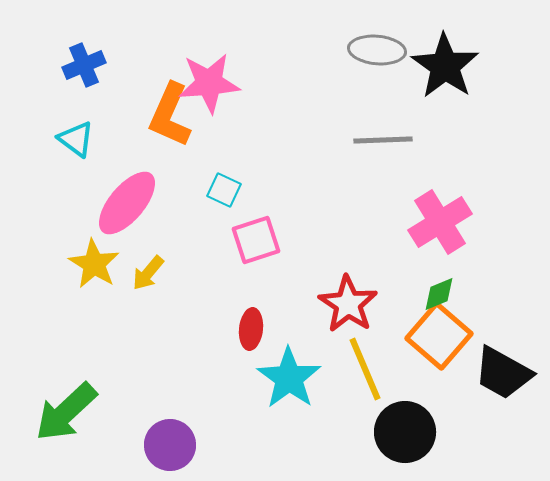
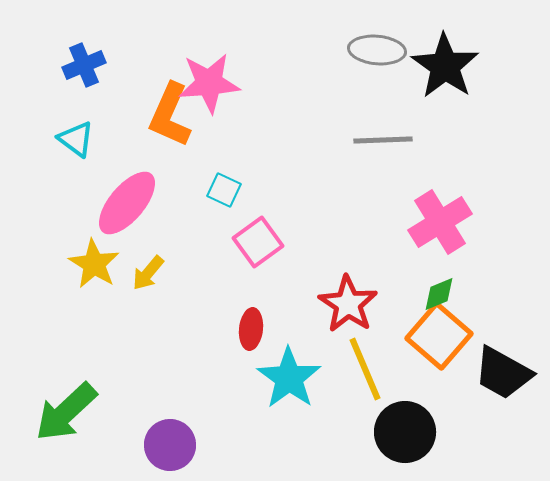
pink square: moved 2 px right, 2 px down; rotated 18 degrees counterclockwise
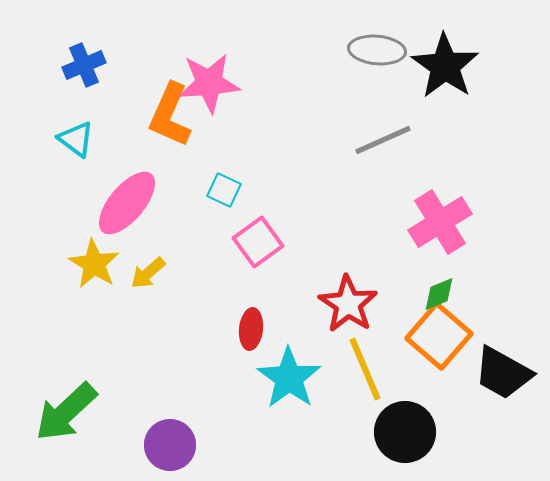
gray line: rotated 22 degrees counterclockwise
yellow arrow: rotated 9 degrees clockwise
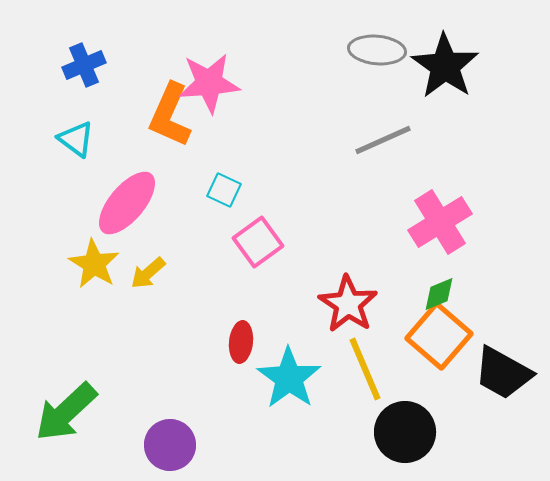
red ellipse: moved 10 px left, 13 px down
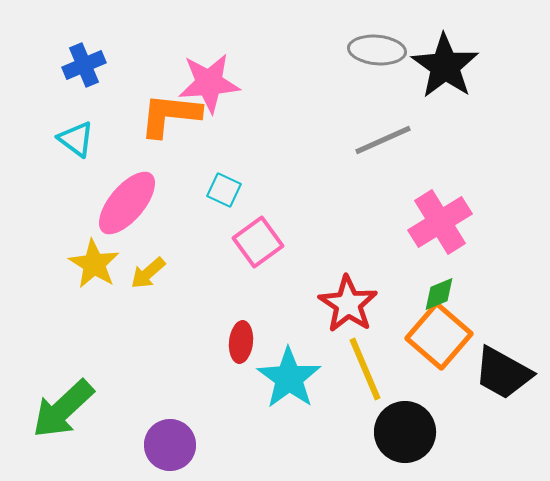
orange L-shape: rotated 72 degrees clockwise
green arrow: moved 3 px left, 3 px up
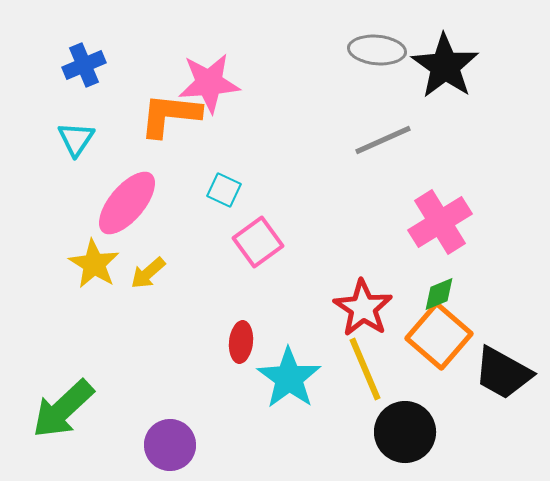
cyan triangle: rotated 27 degrees clockwise
red star: moved 15 px right, 4 px down
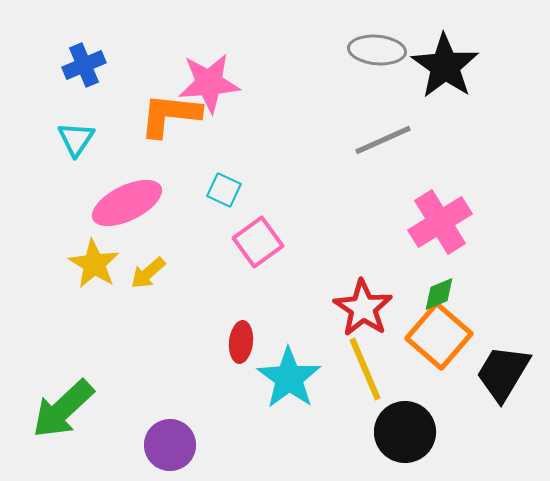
pink ellipse: rotated 24 degrees clockwise
black trapezoid: rotated 92 degrees clockwise
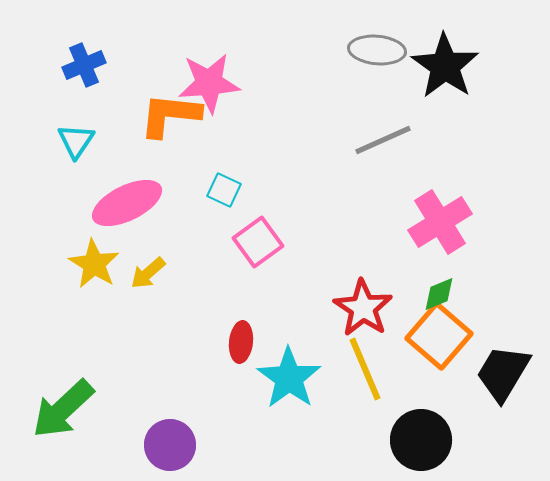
cyan triangle: moved 2 px down
black circle: moved 16 px right, 8 px down
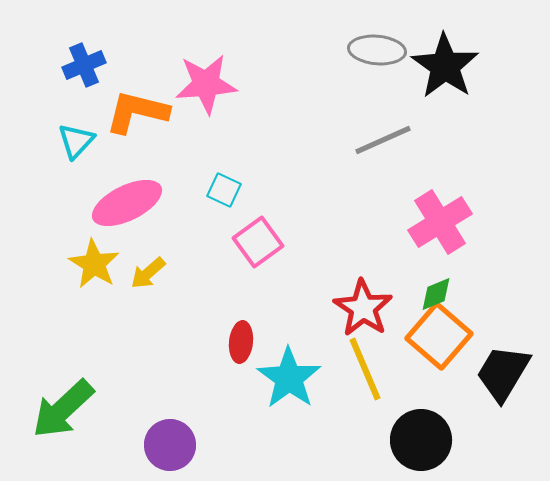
pink star: moved 3 px left, 1 px down
orange L-shape: moved 33 px left, 3 px up; rotated 8 degrees clockwise
cyan triangle: rotated 9 degrees clockwise
green diamond: moved 3 px left
